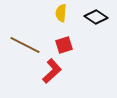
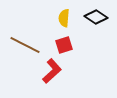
yellow semicircle: moved 3 px right, 5 px down
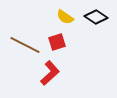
yellow semicircle: moved 1 px right, 1 px up; rotated 60 degrees counterclockwise
red square: moved 7 px left, 3 px up
red L-shape: moved 2 px left, 2 px down
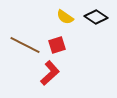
red square: moved 3 px down
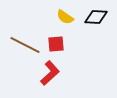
black diamond: rotated 30 degrees counterclockwise
red square: moved 1 px left, 1 px up; rotated 12 degrees clockwise
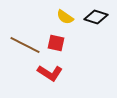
black diamond: rotated 15 degrees clockwise
red square: moved 1 px up; rotated 18 degrees clockwise
red L-shape: rotated 75 degrees clockwise
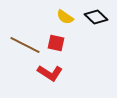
black diamond: rotated 25 degrees clockwise
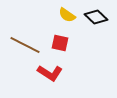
yellow semicircle: moved 2 px right, 2 px up
red square: moved 4 px right
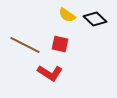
black diamond: moved 1 px left, 2 px down
red square: moved 1 px down
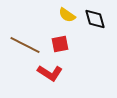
black diamond: rotated 30 degrees clockwise
red square: rotated 24 degrees counterclockwise
